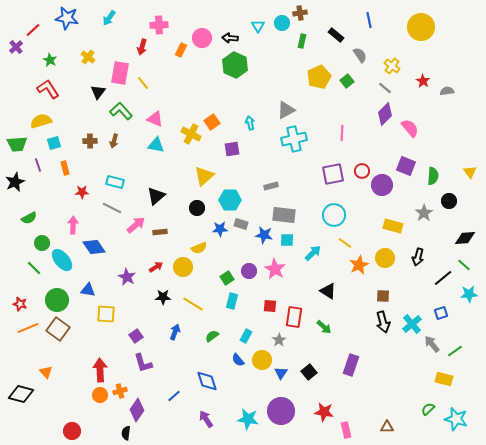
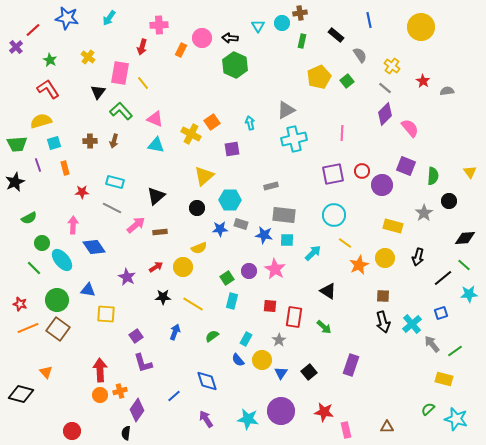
cyan rectangle at (246, 336): moved 3 px down
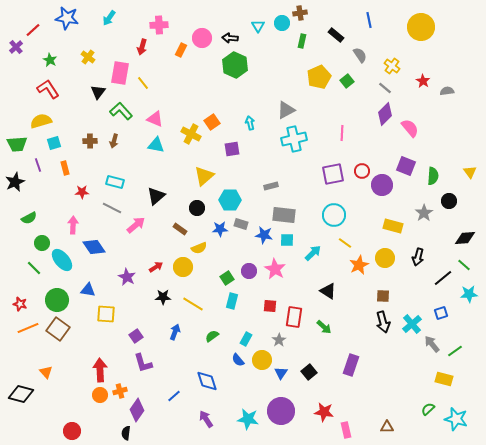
brown rectangle at (160, 232): moved 20 px right, 3 px up; rotated 40 degrees clockwise
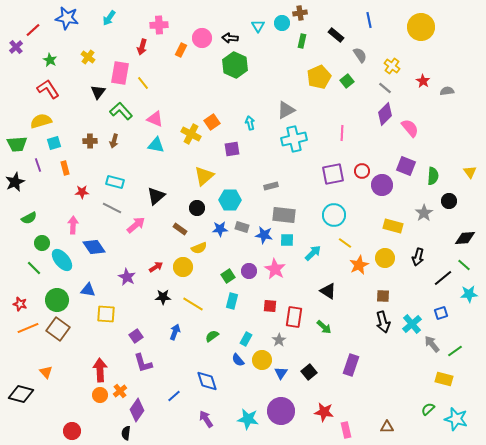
gray rectangle at (241, 224): moved 1 px right, 3 px down
green square at (227, 278): moved 1 px right, 2 px up
orange cross at (120, 391): rotated 24 degrees counterclockwise
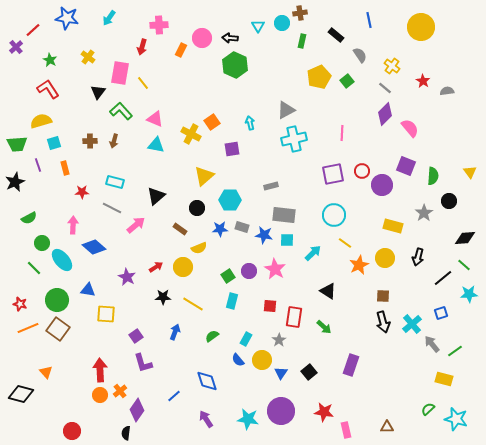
blue diamond at (94, 247): rotated 15 degrees counterclockwise
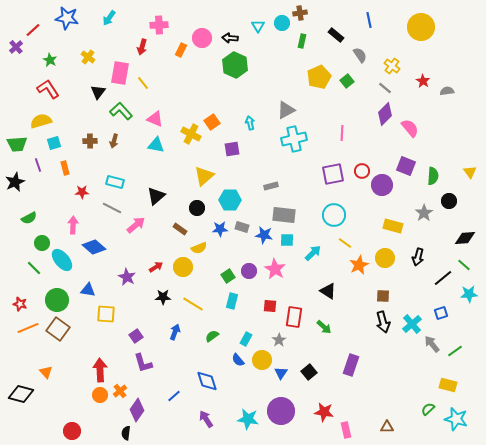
yellow rectangle at (444, 379): moved 4 px right, 6 px down
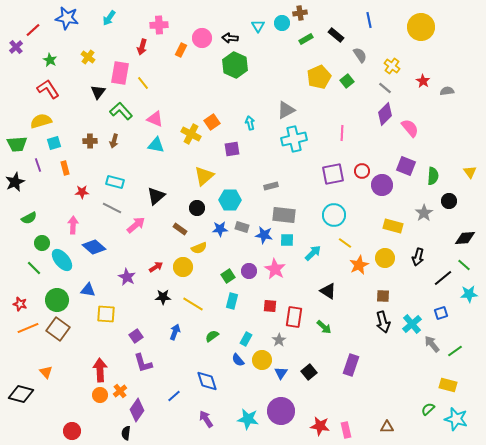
green rectangle at (302, 41): moved 4 px right, 2 px up; rotated 48 degrees clockwise
red star at (324, 412): moved 4 px left, 14 px down
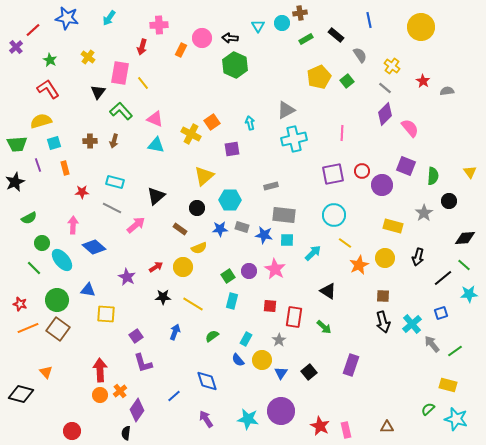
red star at (320, 426): rotated 18 degrees clockwise
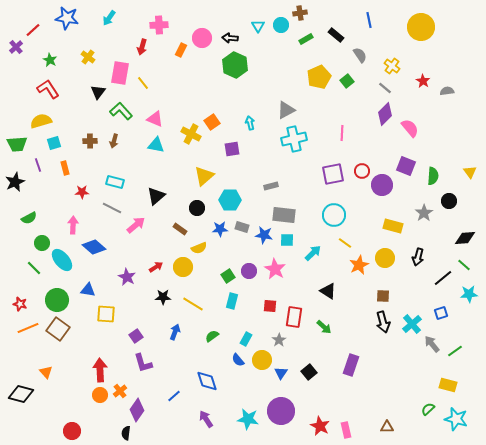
cyan circle at (282, 23): moved 1 px left, 2 px down
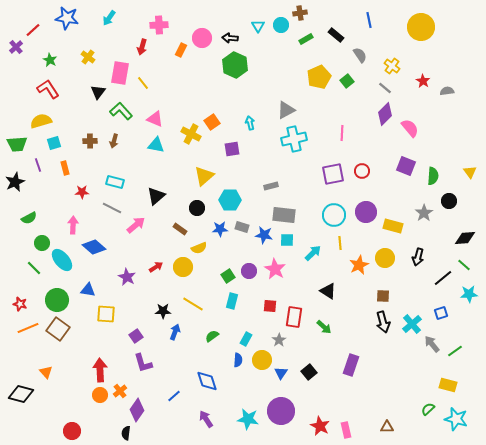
purple circle at (382, 185): moved 16 px left, 27 px down
yellow line at (345, 243): moved 5 px left; rotated 48 degrees clockwise
black star at (163, 297): moved 14 px down
blue semicircle at (238, 360): rotated 136 degrees counterclockwise
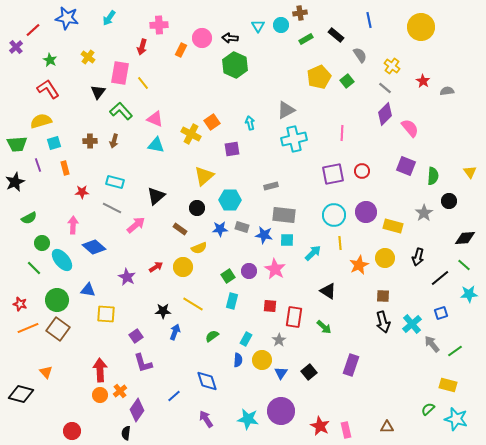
black line at (443, 278): moved 3 px left
